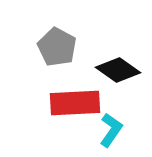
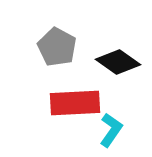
black diamond: moved 8 px up
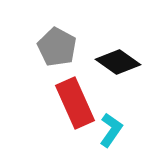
red rectangle: rotated 69 degrees clockwise
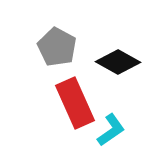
black diamond: rotated 6 degrees counterclockwise
cyan L-shape: rotated 20 degrees clockwise
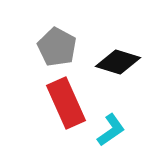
black diamond: rotated 12 degrees counterclockwise
red rectangle: moved 9 px left
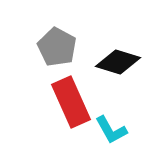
red rectangle: moved 5 px right, 1 px up
cyan L-shape: rotated 96 degrees clockwise
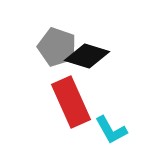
gray pentagon: rotated 9 degrees counterclockwise
black diamond: moved 31 px left, 6 px up
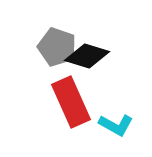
cyan L-shape: moved 5 px right, 5 px up; rotated 32 degrees counterclockwise
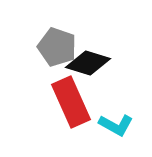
black diamond: moved 1 px right, 7 px down
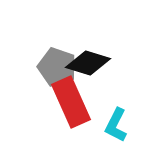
gray pentagon: moved 20 px down
cyan L-shape: rotated 88 degrees clockwise
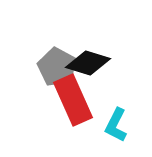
gray pentagon: rotated 9 degrees clockwise
red rectangle: moved 2 px right, 2 px up
